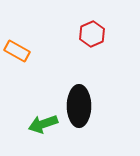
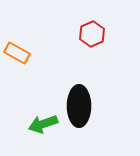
orange rectangle: moved 2 px down
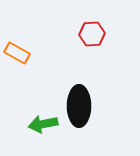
red hexagon: rotated 20 degrees clockwise
green arrow: rotated 8 degrees clockwise
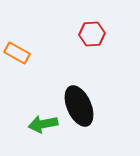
black ellipse: rotated 24 degrees counterclockwise
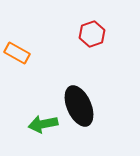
red hexagon: rotated 15 degrees counterclockwise
